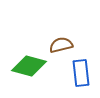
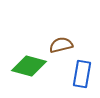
blue rectangle: moved 1 px right, 1 px down; rotated 16 degrees clockwise
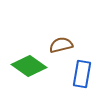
green diamond: rotated 20 degrees clockwise
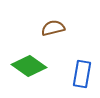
brown semicircle: moved 8 px left, 17 px up
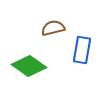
blue rectangle: moved 24 px up
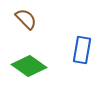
brown semicircle: moved 27 px left, 9 px up; rotated 60 degrees clockwise
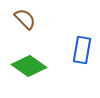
brown semicircle: moved 1 px left
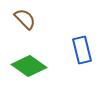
blue rectangle: rotated 24 degrees counterclockwise
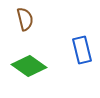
brown semicircle: rotated 30 degrees clockwise
